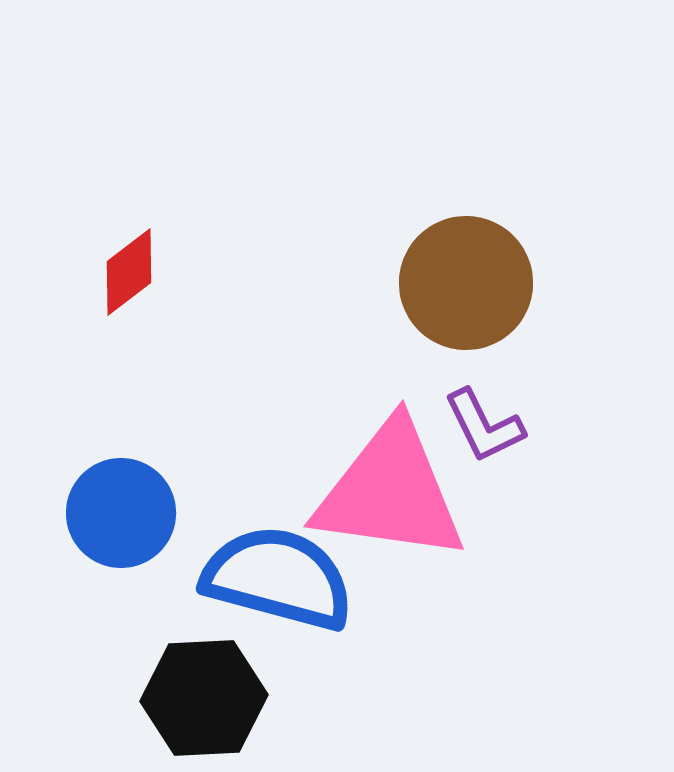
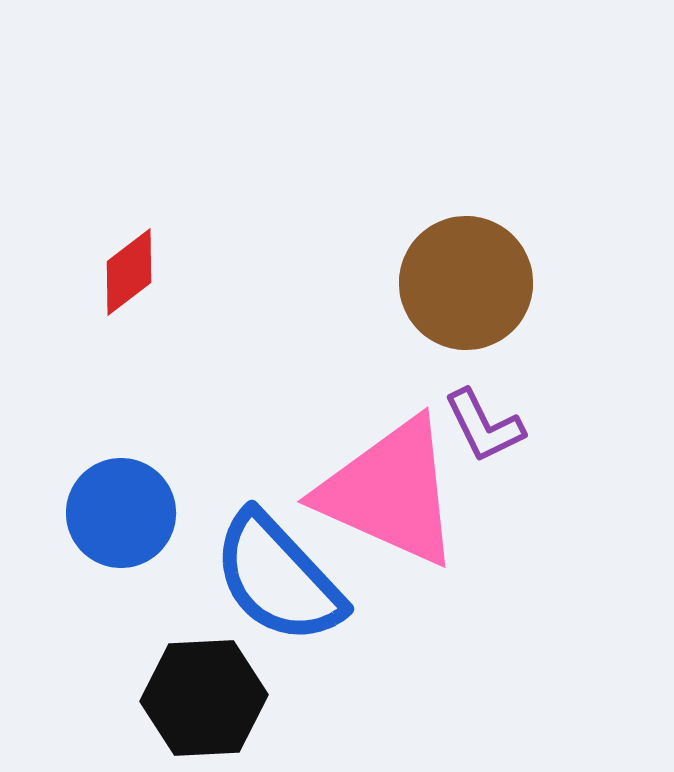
pink triangle: rotated 16 degrees clockwise
blue semicircle: rotated 148 degrees counterclockwise
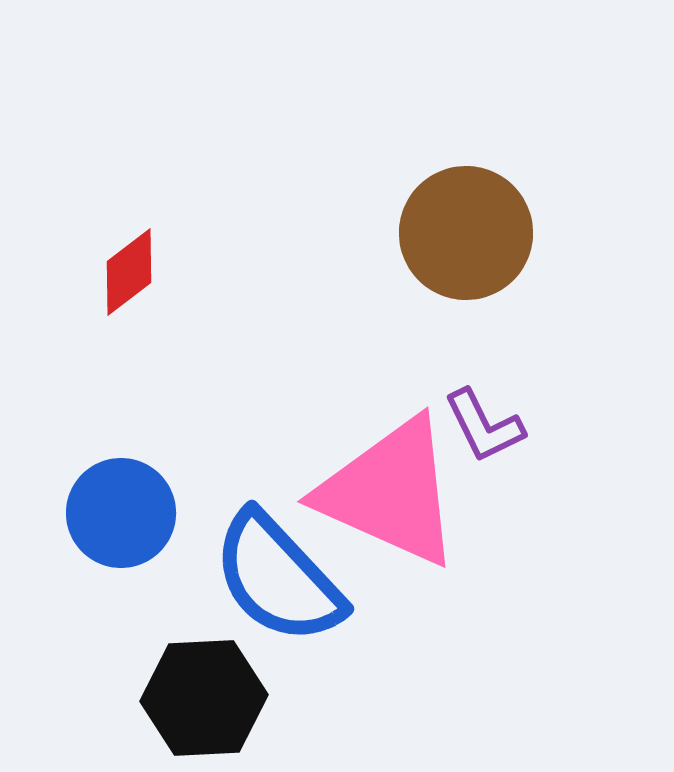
brown circle: moved 50 px up
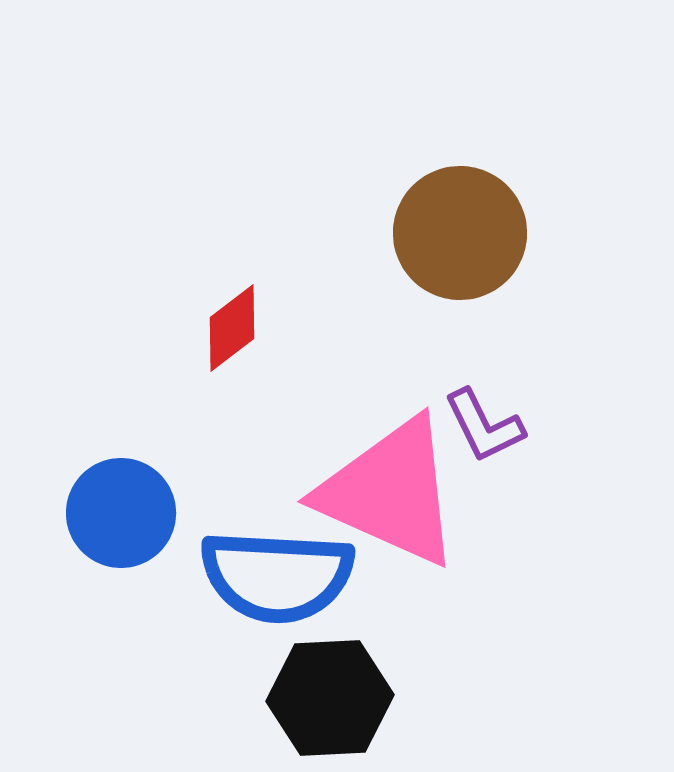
brown circle: moved 6 px left
red diamond: moved 103 px right, 56 px down
blue semicircle: moved 1 px left, 2 px up; rotated 44 degrees counterclockwise
black hexagon: moved 126 px right
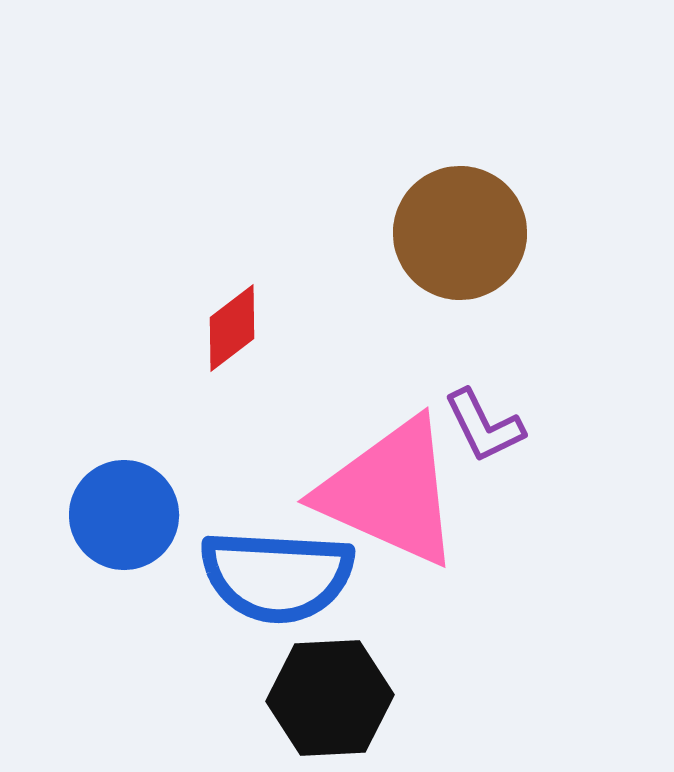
blue circle: moved 3 px right, 2 px down
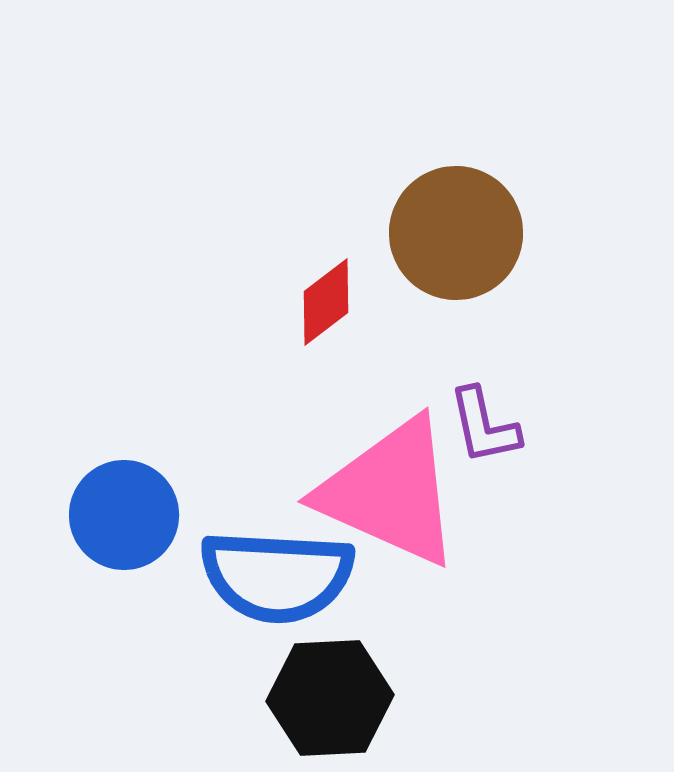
brown circle: moved 4 px left
red diamond: moved 94 px right, 26 px up
purple L-shape: rotated 14 degrees clockwise
